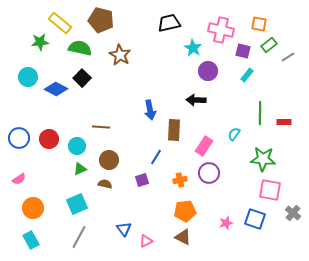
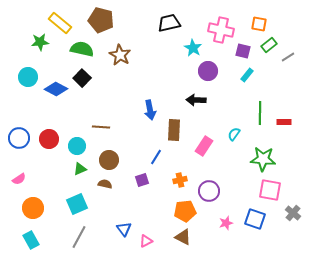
green semicircle at (80, 48): moved 2 px right, 1 px down
purple circle at (209, 173): moved 18 px down
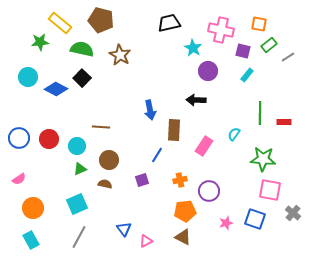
blue line at (156, 157): moved 1 px right, 2 px up
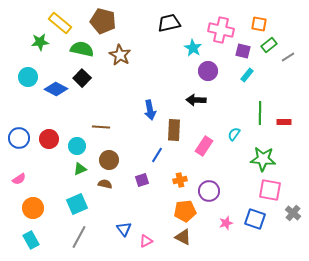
brown pentagon at (101, 20): moved 2 px right, 1 px down
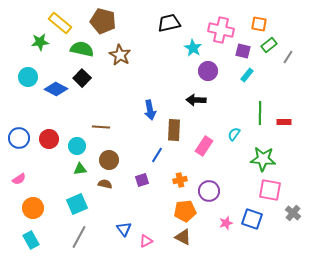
gray line at (288, 57): rotated 24 degrees counterclockwise
green triangle at (80, 169): rotated 16 degrees clockwise
blue square at (255, 219): moved 3 px left
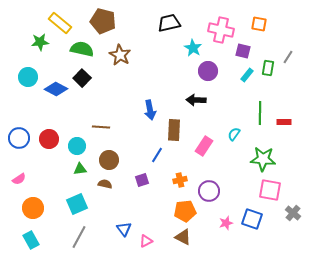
green rectangle at (269, 45): moved 1 px left, 23 px down; rotated 42 degrees counterclockwise
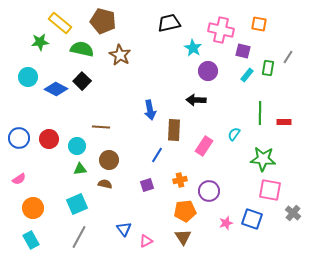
black square at (82, 78): moved 3 px down
purple square at (142, 180): moved 5 px right, 5 px down
brown triangle at (183, 237): rotated 30 degrees clockwise
